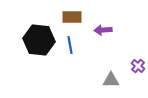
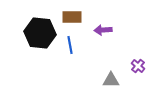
black hexagon: moved 1 px right, 7 px up
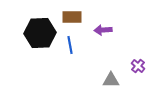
black hexagon: rotated 8 degrees counterclockwise
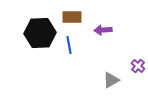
blue line: moved 1 px left
gray triangle: rotated 30 degrees counterclockwise
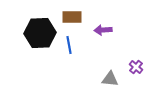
purple cross: moved 2 px left, 1 px down
gray triangle: moved 1 px left, 1 px up; rotated 36 degrees clockwise
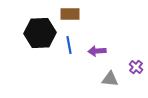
brown rectangle: moved 2 px left, 3 px up
purple arrow: moved 6 px left, 21 px down
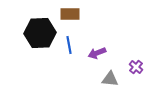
purple arrow: moved 2 px down; rotated 18 degrees counterclockwise
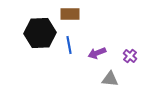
purple cross: moved 6 px left, 11 px up
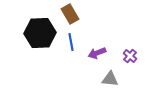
brown rectangle: rotated 60 degrees clockwise
blue line: moved 2 px right, 3 px up
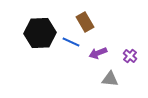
brown rectangle: moved 15 px right, 8 px down
blue line: rotated 54 degrees counterclockwise
purple arrow: moved 1 px right
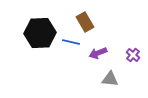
blue line: rotated 12 degrees counterclockwise
purple cross: moved 3 px right, 1 px up
